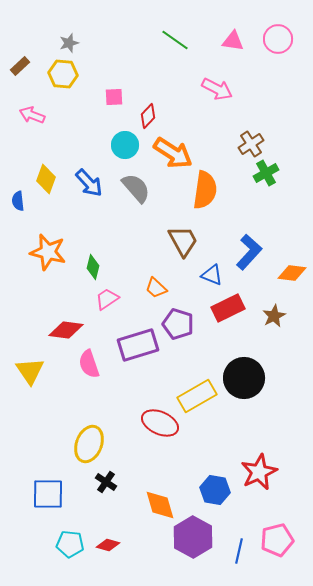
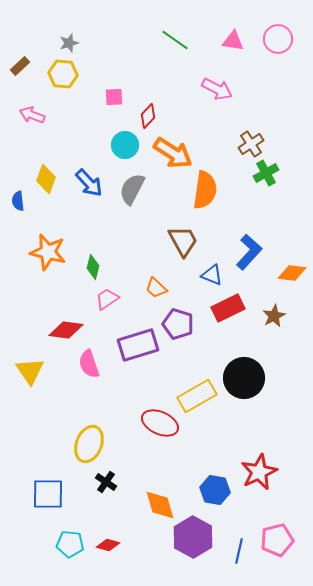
gray semicircle at (136, 188): moved 4 px left, 1 px down; rotated 112 degrees counterclockwise
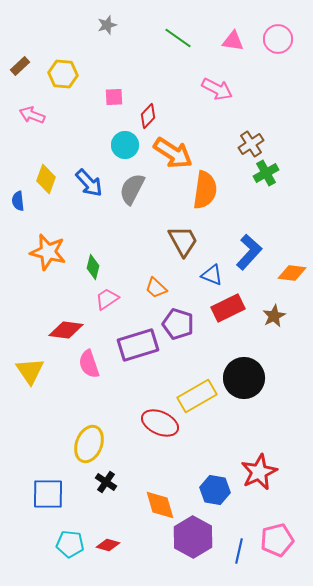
green line at (175, 40): moved 3 px right, 2 px up
gray star at (69, 43): moved 38 px right, 18 px up
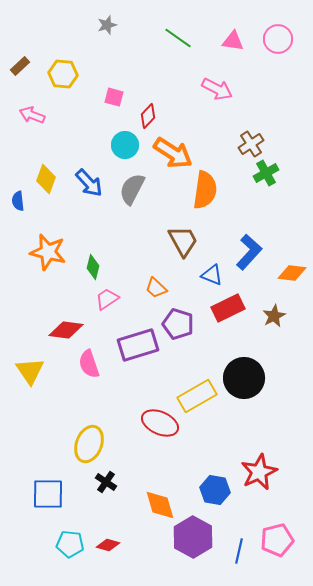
pink square at (114, 97): rotated 18 degrees clockwise
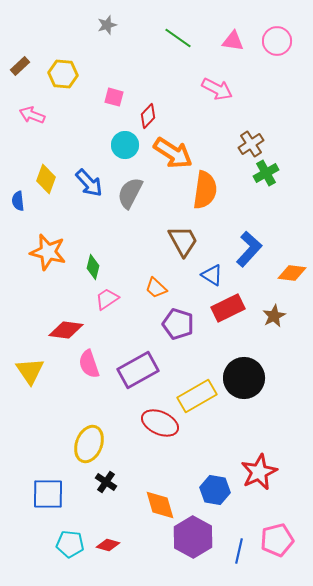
pink circle at (278, 39): moved 1 px left, 2 px down
gray semicircle at (132, 189): moved 2 px left, 4 px down
blue L-shape at (249, 252): moved 3 px up
blue triangle at (212, 275): rotated 10 degrees clockwise
purple rectangle at (138, 345): moved 25 px down; rotated 12 degrees counterclockwise
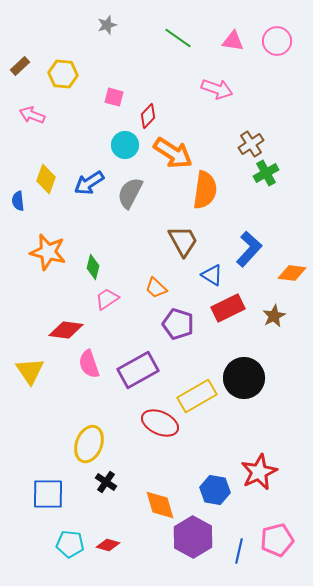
pink arrow at (217, 89): rotated 8 degrees counterclockwise
blue arrow at (89, 183): rotated 100 degrees clockwise
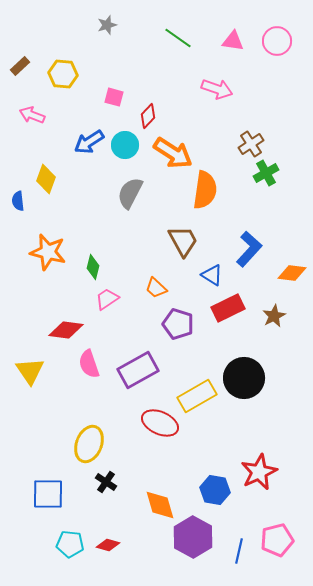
blue arrow at (89, 183): moved 41 px up
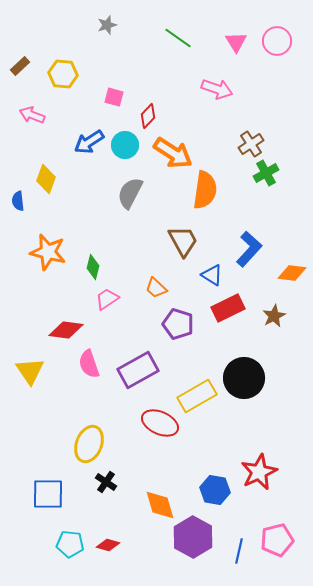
pink triangle at (233, 41): moved 3 px right, 1 px down; rotated 50 degrees clockwise
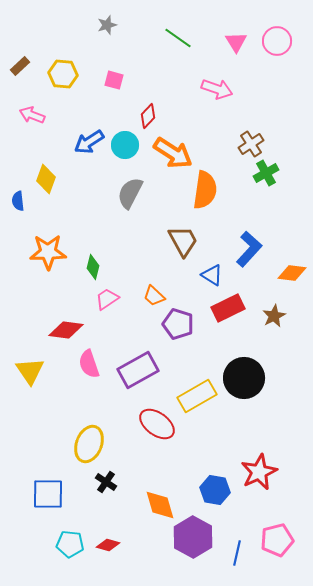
pink square at (114, 97): moved 17 px up
orange star at (48, 252): rotated 15 degrees counterclockwise
orange trapezoid at (156, 288): moved 2 px left, 8 px down
red ellipse at (160, 423): moved 3 px left, 1 px down; rotated 12 degrees clockwise
blue line at (239, 551): moved 2 px left, 2 px down
